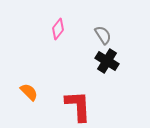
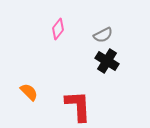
gray semicircle: rotated 96 degrees clockwise
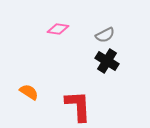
pink diamond: rotated 60 degrees clockwise
gray semicircle: moved 2 px right
orange semicircle: rotated 12 degrees counterclockwise
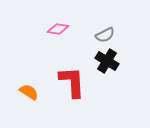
red L-shape: moved 6 px left, 24 px up
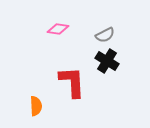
orange semicircle: moved 7 px right, 14 px down; rotated 54 degrees clockwise
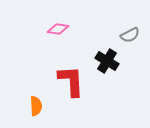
gray semicircle: moved 25 px right
red L-shape: moved 1 px left, 1 px up
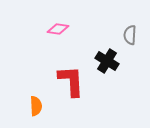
gray semicircle: rotated 120 degrees clockwise
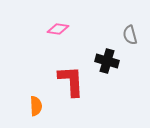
gray semicircle: rotated 18 degrees counterclockwise
black cross: rotated 15 degrees counterclockwise
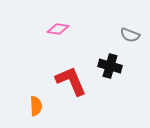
gray semicircle: rotated 54 degrees counterclockwise
black cross: moved 3 px right, 5 px down
red L-shape: rotated 20 degrees counterclockwise
